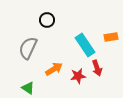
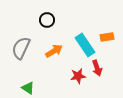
orange rectangle: moved 4 px left
gray semicircle: moved 7 px left
orange arrow: moved 18 px up
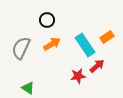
orange rectangle: rotated 24 degrees counterclockwise
orange arrow: moved 2 px left, 7 px up
red arrow: moved 2 px up; rotated 112 degrees counterclockwise
